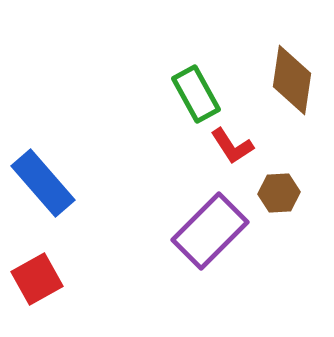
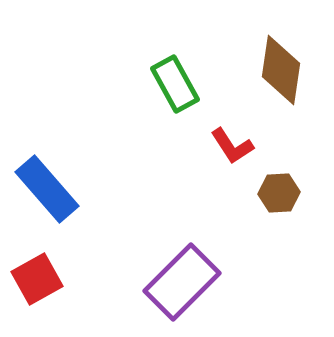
brown diamond: moved 11 px left, 10 px up
green rectangle: moved 21 px left, 10 px up
blue rectangle: moved 4 px right, 6 px down
purple rectangle: moved 28 px left, 51 px down
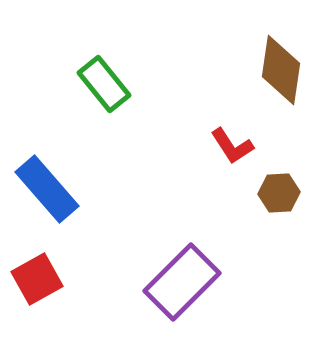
green rectangle: moved 71 px left; rotated 10 degrees counterclockwise
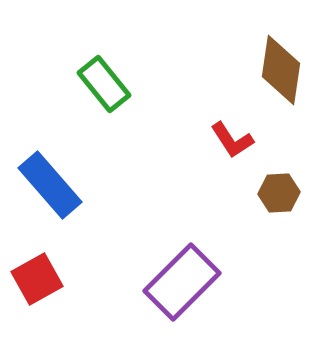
red L-shape: moved 6 px up
blue rectangle: moved 3 px right, 4 px up
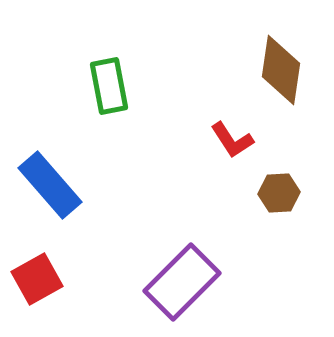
green rectangle: moved 5 px right, 2 px down; rotated 28 degrees clockwise
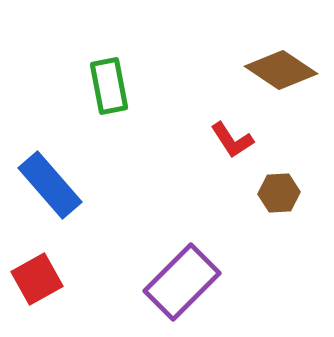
brown diamond: rotated 64 degrees counterclockwise
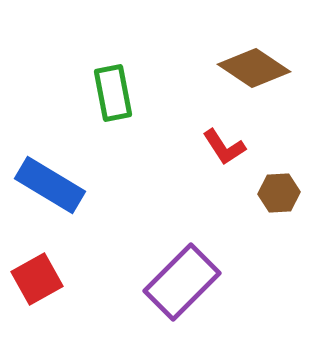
brown diamond: moved 27 px left, 2 px up
green rectangle: moved 4 px right, 7 px down
red L-shape: moved 8 px left, 7 px down
blue rectangle: rotated 18 degrees counterclockwise
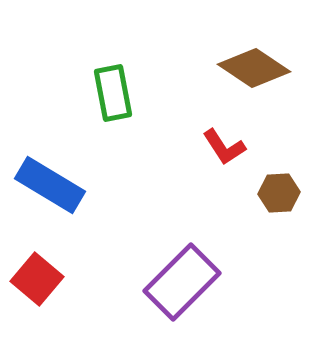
red square: rotated 21 degrees counterclockwise
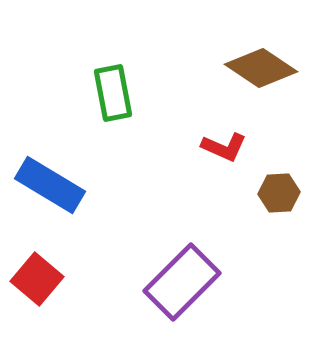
brown diamond: moved 7 px right
red L-shape: rotated 33 degrees counterclockwise
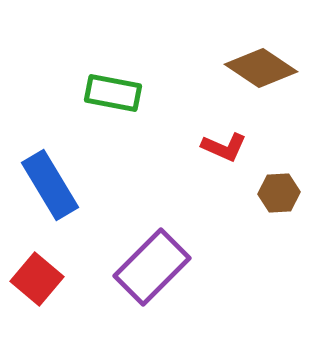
green rectangle: rotated 68 degrees counterclockwise
blue rectangle: rotated 28 degrees clockwise
purple rectangle: moved 30 px left, 15 px up
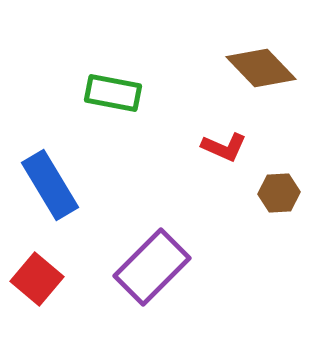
brown diamond: rotated 12 degrees clockwise
